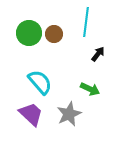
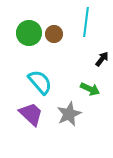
black arrow: moved 4 px right, 5 px down
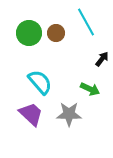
cyan line: rotated 36 degrees counterclockwise
brown circle: moved 2 px right, 1 px up
gray star: rotated 25 degrees clockwise
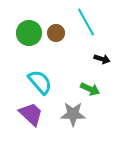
black arrow: rotated 70 degrees clockwise
gray star: moved 4 px right
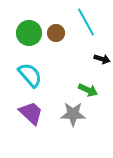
cyan semicircle: moved 10 px left, 7 px up
green arrow: moved 2 px left, 1 px down
purple trapezoid: moved 1 px up
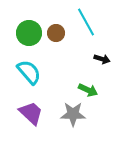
cyan semicircle: moved 1 px left, 3 px up
